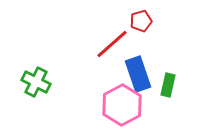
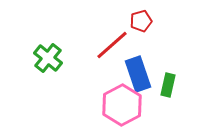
red line: moved 1 px down
green cross: moved 12 px right, 24 px up; rotated 12 degrees clockwise
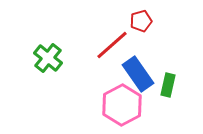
blue rectangle: rotated 16 degrees counterclockwise
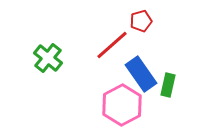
blue rectangle: moved 3 px right
